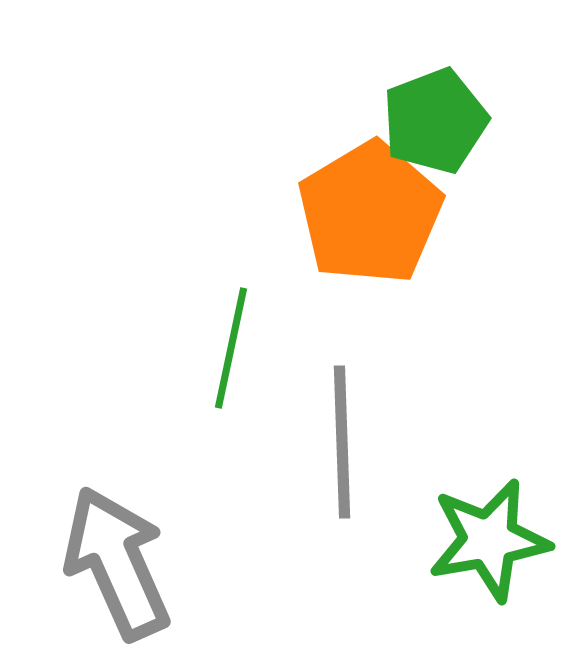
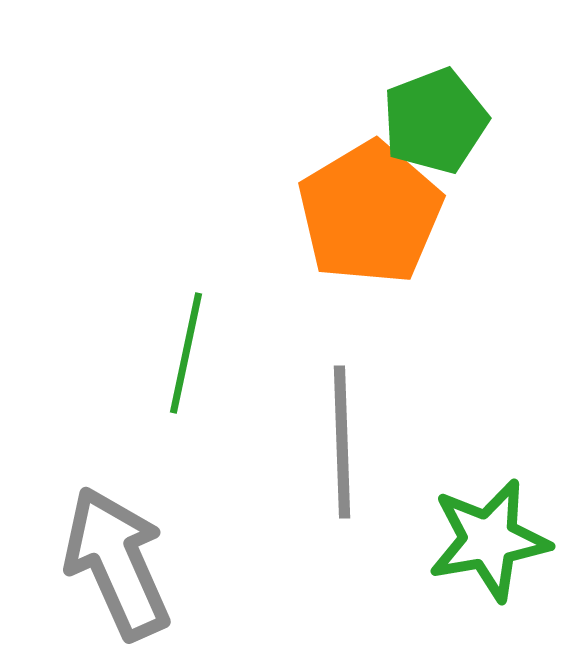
green line: moved 45 px left, 5 px down
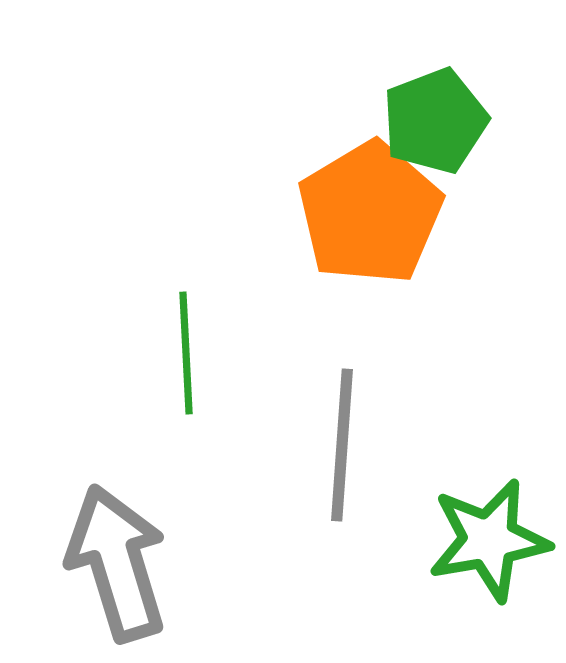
green line: rotated 15 degrees counterclockwise
gray line: moved 3 px down; rotated 6 degrees clockwise
gray arrow: rotated 7 degrees clockwise
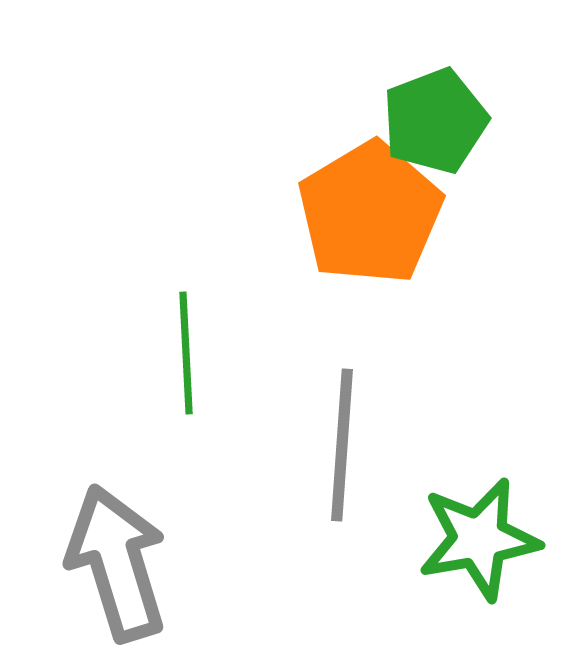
green star: moved 10 px left, 1 px up
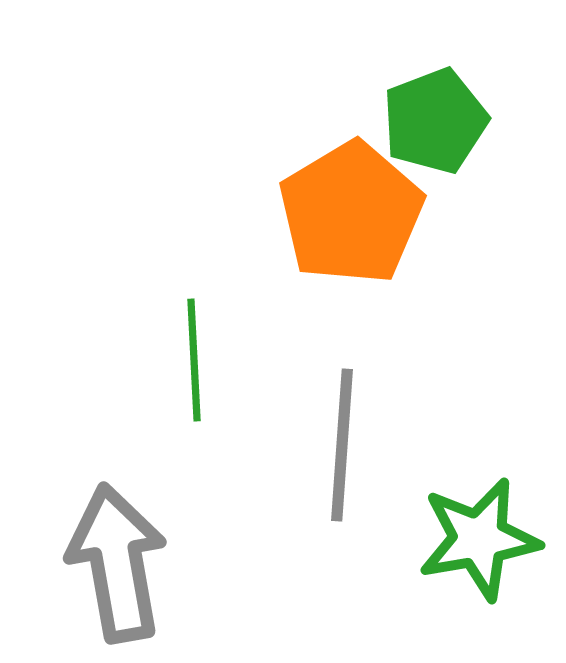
orange pentagon: moved 19 px left
green line: moved 8 px right, 7 px down
gray arrow: rotated 7 degrees clockwise
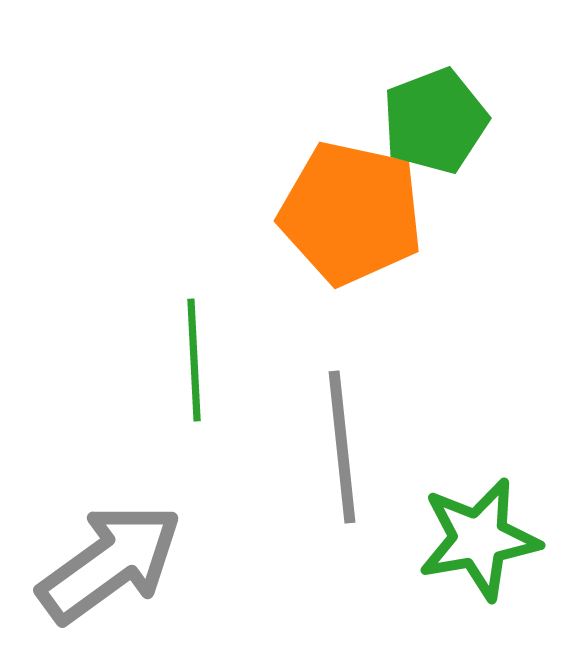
orange pentagon: rotated 29 degrees counterclockwise
gray line: moved 2 px down; rotated 10 degrees counterclockwise
gray arrow: moved 7 px left; rotated 64 degrees clockwise
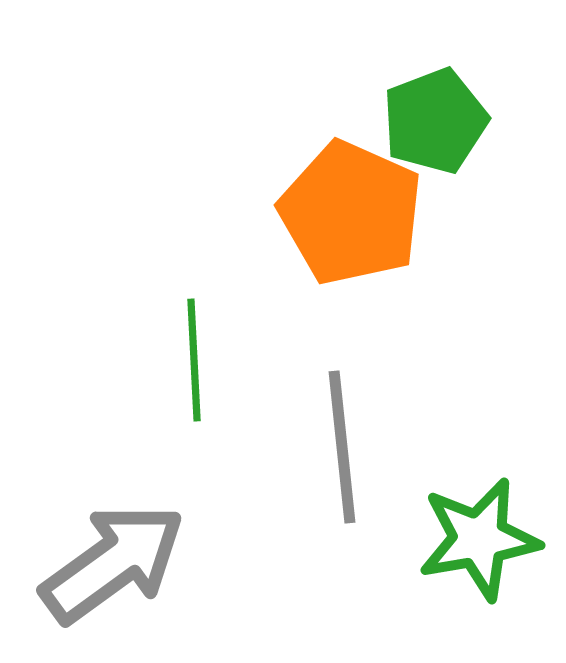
orange pentagon: rotated 12 degrees clockwise
gray arrow: moved 3 px right
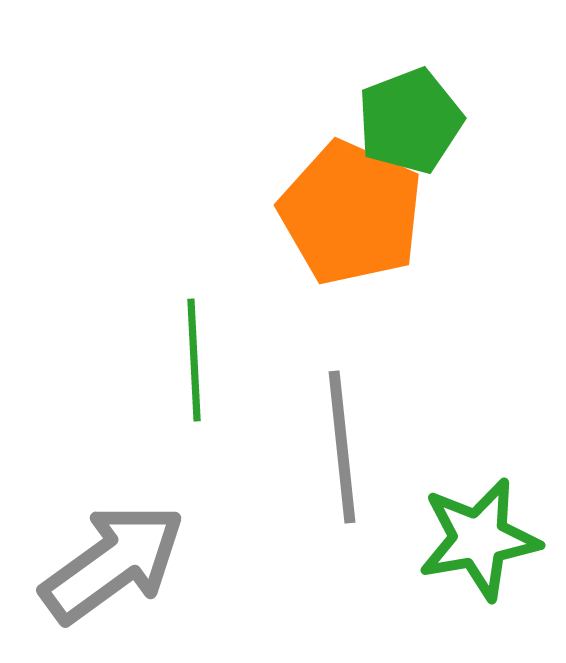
green pentagon: moved 25 px left
